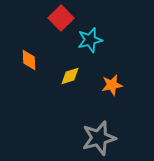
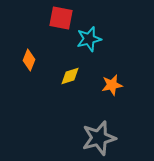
red square: rotated 35 degrees counterclockwise
cyan star: moved 1 px left, 1 px up
orange diamond: rotated 25 degrees clockwise
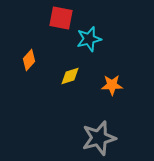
orange diamond: rotated 20 degrees clockwise
orange star: rotated 10 degrees clockwise
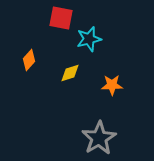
yellow diamond: moved 3 px up
gray star: rotated 16 degrees counterclockwise
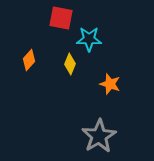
cyan star: rotated 15 degrees clockwise
yellow diamond: moved 9 px up; rotated 50 degrees counterclockwise
orange star: moved 2 px left, 1 px up; rotated 20 degrees clockwise
gray star: moved 2 px up
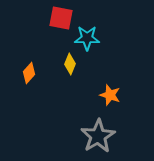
cyan star: moved 2 px left, 1 px up
orange diamond: moved 13 px down
orange star: moved 11 px down
gray star: moved 1 px left
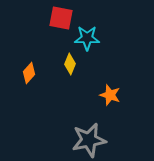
gray star: moved 9 px left, 4 px down; rotated 20 degrees clockwise
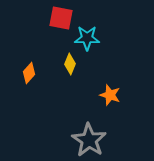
gray star: rotated 28 degrees counterclockwise
